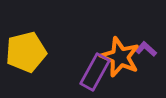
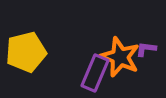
purple L-shape: rotated 35 degrees counterclockwise
purple rectangle: moved 1 px down; rotated 6 degrees counterclockwise
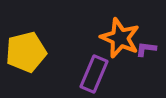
orange star: moved 19 px up
purple rectangle: moved 1 px left, 1 px down
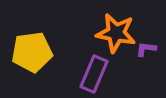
orange star: moved 4 px left, 5 px up; rotated 12 degrees counterclockwise
yellow pentagon: moved 6 px right; rotated 6 degrees clockwise
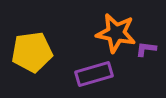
purple rectangle: rotated 51 degrees clockwise
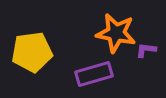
purple L-shape: moved 1 px down
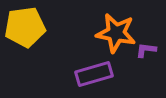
yellow pentagon: moved 7 px left, 25 px up
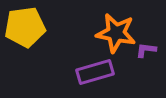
purple rectangle: moved 1 px right, 2 px up
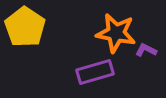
yellow pentagon: rotated 30 degrees counterclockwise
purple L-shape: rotated 20 degrees clockwise
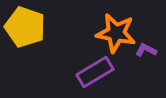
yellow pentagon: rotated 15 degrees counterclockwise
purple rectangle: rotated 15 degrees counterclockwise
